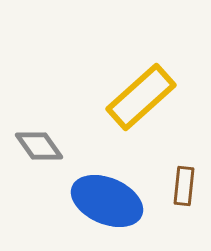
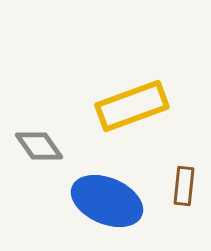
yellow rectangle: moved 9 px left, 9 px down; rotated 22 degrees clockwise
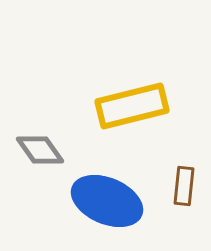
yellow rectangle: rotated 6 degrees clockwise
gray diamond: moved 1 px right, 4 px down
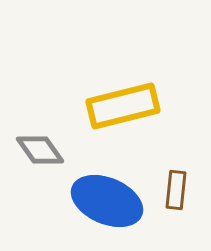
yellow rectangle: moved 9 px left
brown rectangle: moved 8 px left, 4 px down
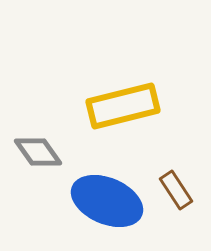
gray diamond: moved 2 px left, 2 px down
brown rectangle: rotated 39 degrees counterclockwise
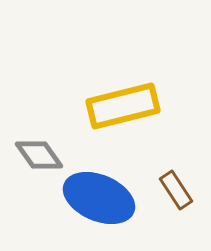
gray diamond: moved 1 px right, 3 px down
blue ellipse: moved 8 px left, 3 px up
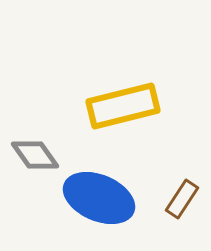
gray diamond: moved 4 px left
brown rectangle: moved 6 px right, 9 px down; rotated 66 degrees clockwise
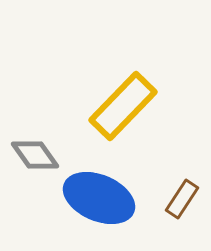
yellow rectangle: rotated 32 degrees counterclockwise
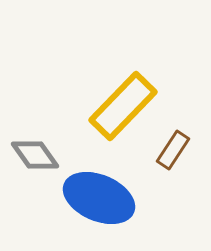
brown rectangle: moved 9 px left, 49 px up
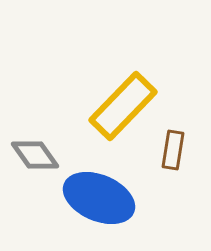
brown rectangle: rotated 24 degrees counterclockwise
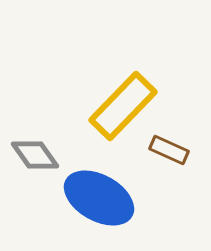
brown rectangle: moved 4 px left; rotated 75 degrees counterclockwise
blue ellipse: rotated 6 degrees clockwise
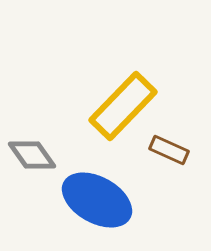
gray diamond: moved 3 px left
blue ellipse: moved 2 px left, 2 px down
